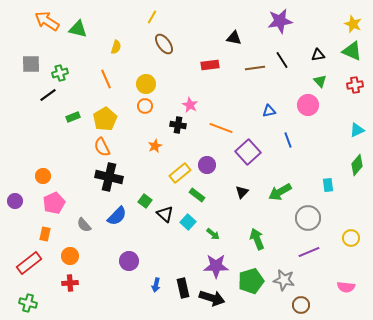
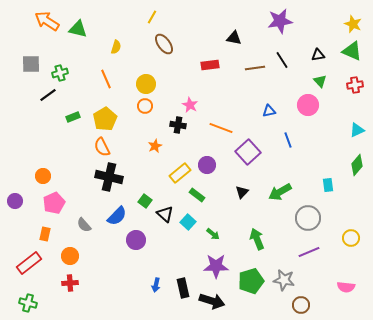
purple circle at (129, 261): moved 7 px right, 21 px up
black arrow at (212, 298): moved 3 px down
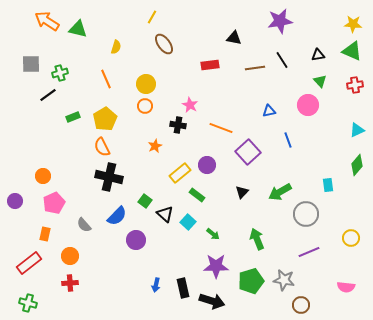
yellow star at (353, 24): rotated 18 degrees counterclockwise
gray circle at (308, 218): moved 2 px left, 4 px up
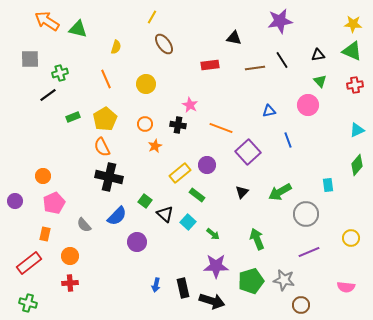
gray square at (31, 64): moved 1 px left, 5 px up
orange circle at (145, 106): moved 18 px down
purple circle at (136, 240): moved 1 px right, 2 px down
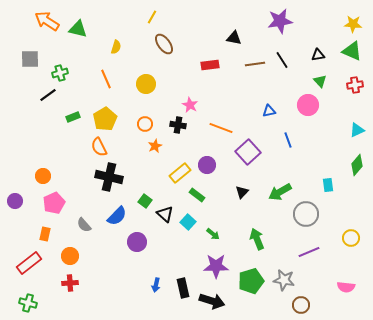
brown line at (255, 68): moved 4 px up
orange semicircle at (102, 147): moved 3 px left
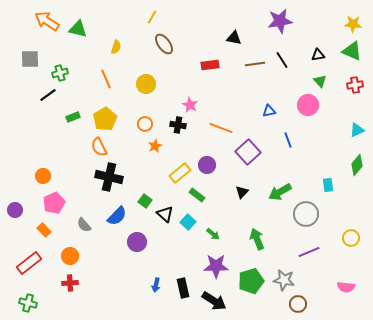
purple circle at (15, 201): moved 9 px down
orange rectangle at (45, 234): moved 1 px left, 4 px up; rotated 56 degrees counterclockwise
black arrow at (212, 301): moved 2 px right; rotated 15 degrees clockwise
brown circle at (301, 305): moved 3 px left, 1 px up
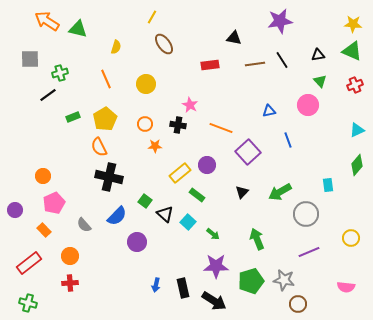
red cross at (355, 85): rotated 14 degrees counterclockwise
orange star at (155, 146): rotated 24 degrees clockwise
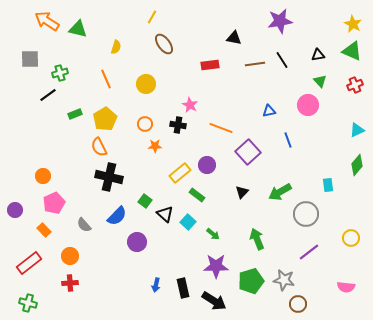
yellow star at (353, 24): rotated 24 degrees clockwise
green rectangle at (73, 117): moved 2 px right, 3 px up
purple line at (309, 252): rotated 15 degrees counterclockwise
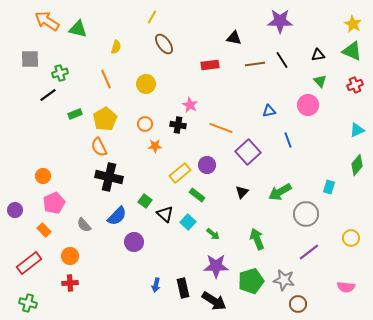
purple star at (280, 21): rotated 10 degrees clockwise
cyan rectangle at (328, 185): moved 1 px right, 2 px down; rotated 24 degrees clockwise
purple circle at (137, 242): moved 3 px left
